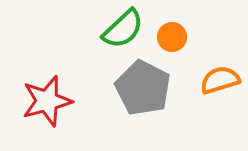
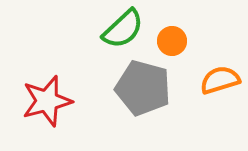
orange circle: moved 4 px down
gray pentagon: rotated 12 degrees counterclockwise
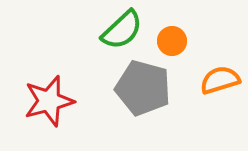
green semicircle: moved 1 px left, 1 px down
red star: moved 2 px right
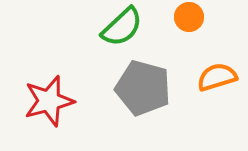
green semicircle: moved 3 px up
orange circle: moved 17 px right, 24 px up
orange semicircle: moved 3 px left, 3 px up
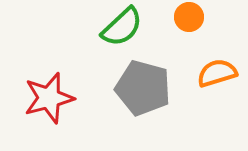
orange semicircle: moved 4 px up
red star: moved 3 px up
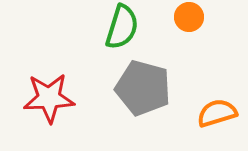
green semicircle: rotated 30 degrees counterclockwise
orange semicircle: moved 40 px down
red star: rotated 12 degrees clockwise
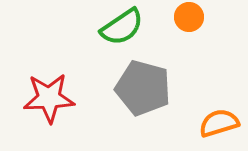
green semicircle: rotated 39 degrees clockwise
orange semicircle: moved 2 px right, 10 px down
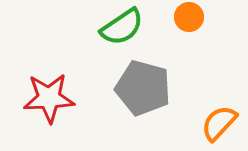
orange semicircle: rotated 30 degrees counterclockwise
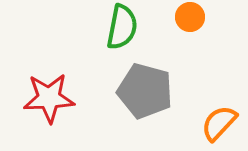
orange circle: moved 1 px right
green semicircle: rotated 45 degrees counterclockwise
gray pentagon: moved 2 px right, 3 px down
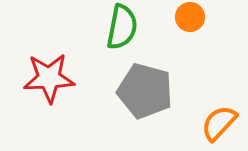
red star: moved 20 px up
